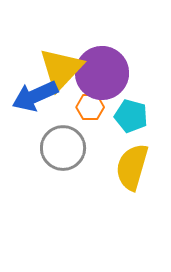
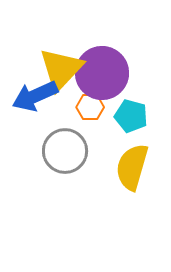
gray circle: moved 2 px right, 3 px down
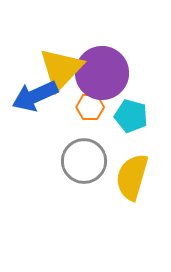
gray circle: moved 19 px right, 10 px down
yellow semicircle: moved 10 px down
